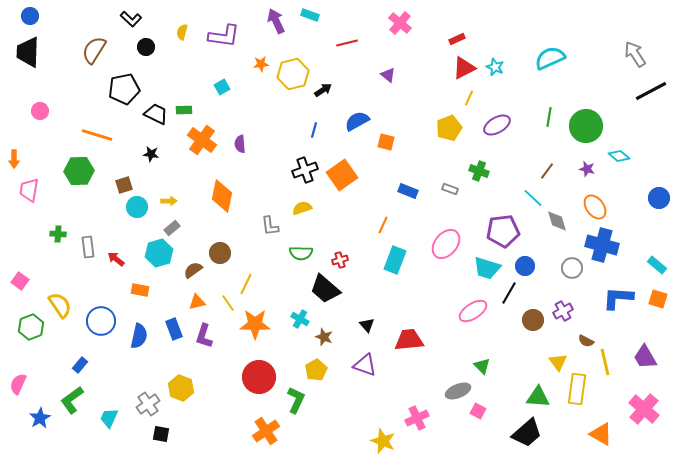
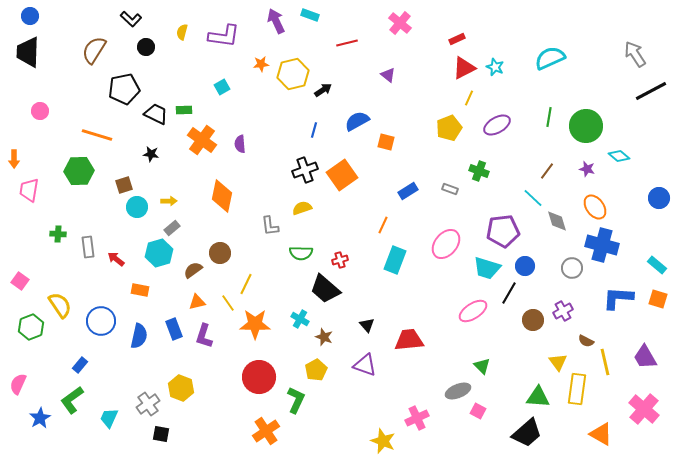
blue rectangle at (408, 191): rotated 54 degrees counterclockwise
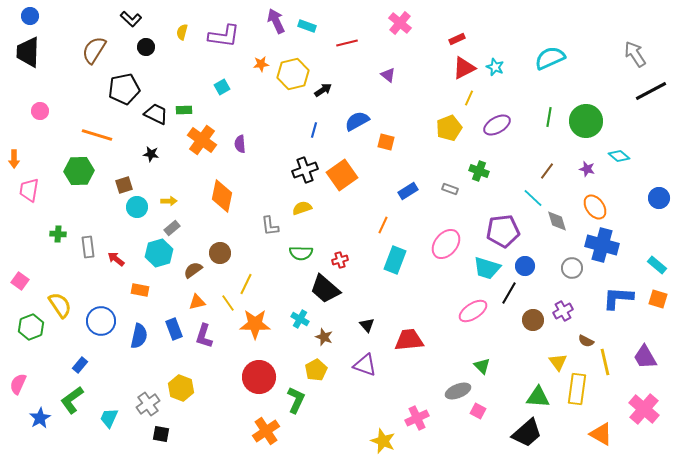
cyan rectangle at (310, 15): moved 3 px left, 11 px down
green circle at (586, 126): moved 5 px up
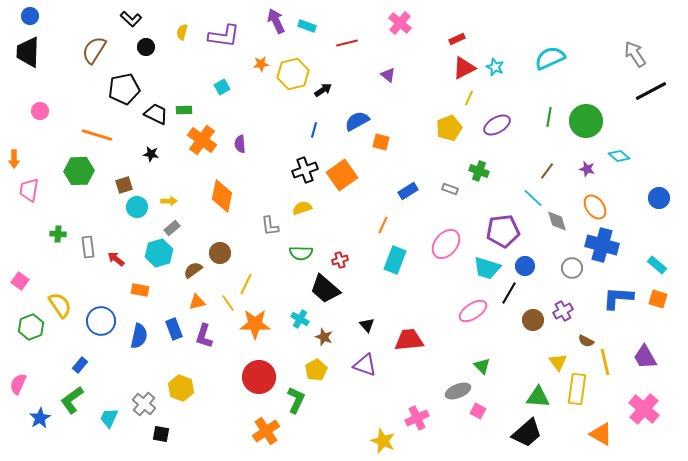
orange square at (386, 142): moved 5 px left
gray cross at (148, 404): moved 4 px left; rotated 15 degrees counterclockwise
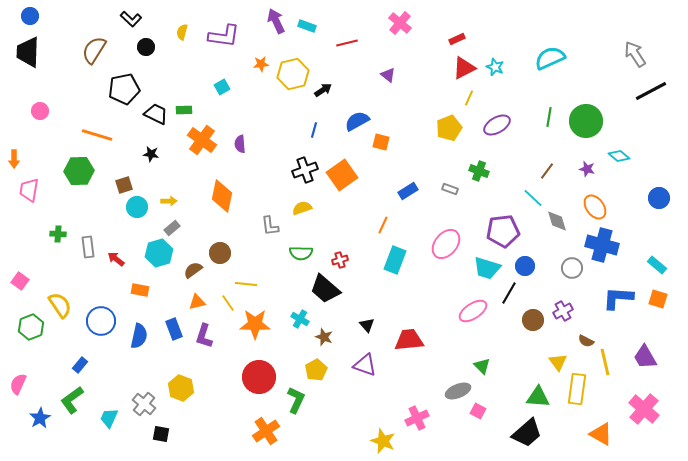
yellow line at (246, 284): rotated 70 degrees clockwise
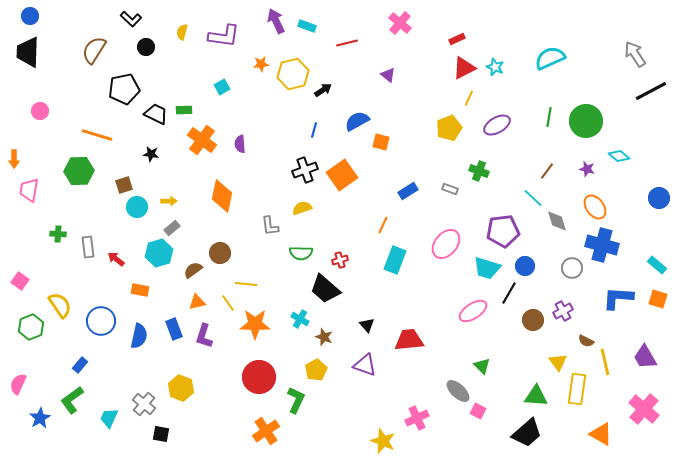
gray ellipse at (458, 391): rotated 65 degrees clockwise
green triangle at (538, 397): moved 2 px left, 1 px up
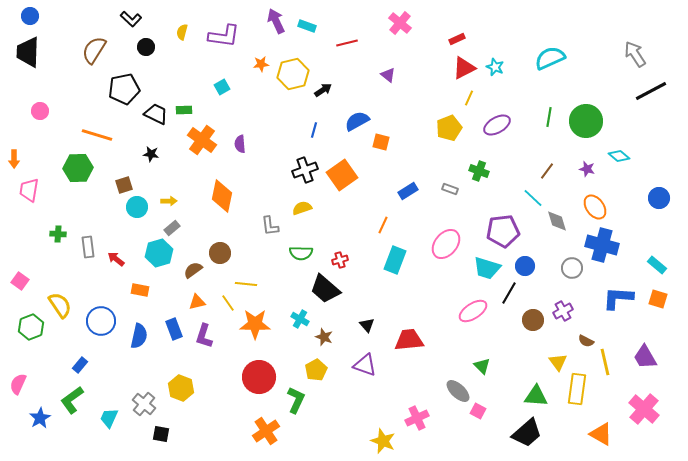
green hexagon at (79, 171): moved 1 px left, 3 px up
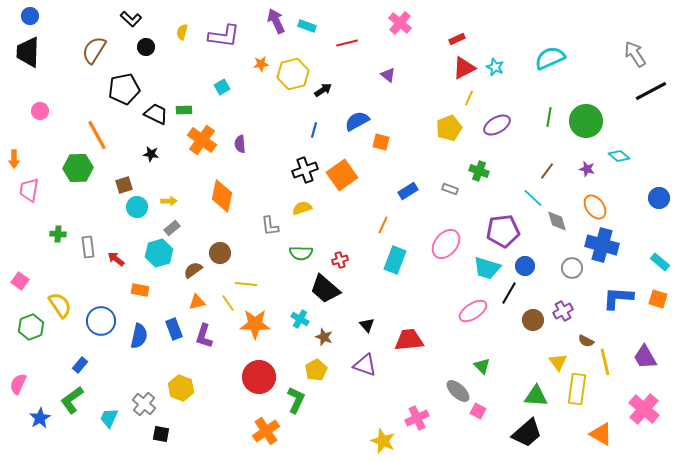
orange line at (97, 135): rotated 44 degrees clockwise
cyan rectangle at (657, 265): moved 3 px right, 3 px up
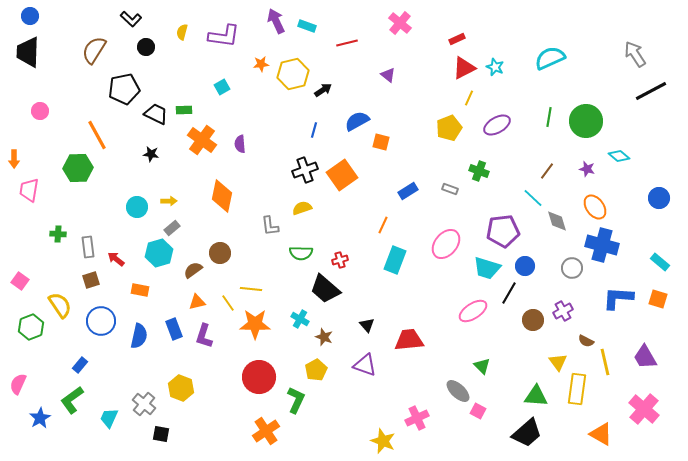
brown square at (124, 185): moved 33 px left, 95 px down
yellow line at (246, 284): moved 5 px right, 5 px down
